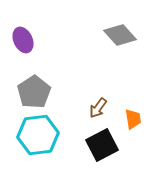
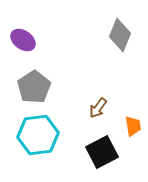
gray diamond: rotated 64 degrees clockwise
purple ellipse: rotated 30 degrees counterclockwise
gray pentagon: moved 5 px up
orange trapezoid: moved 7 px down
black square: moved 7 px down
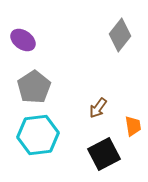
gray diamond: rotated 16 degrees clockwise
black square: moved 2 px right, 2 px down
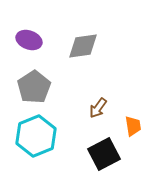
gray diamond: moved 37 px left, 11 px down; rotated 44 degrees clockwise
purple ellipse: moved 6 px right; rotated 15 degrees counterclockwise
cyan hexagon: moved 2 px left, 1 px down; rotated 15 degrees counterclockwise
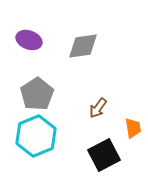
gray pentagon: moved 3 px right, 7 px down
orange trapezoid: moved 2 px down
black square: moved 1 px down
